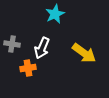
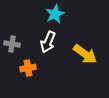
white arrow: moved 6 px right, 6 px up
yellow arrow: moved 1 px right, 1 px down
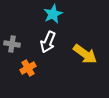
cyan star: moved 2 px left
orange cross: rotated 21 degrees counterclockwise
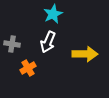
yellow arrow: rotated 35 degrees counterclockwise
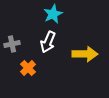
gray cross: rotated 21 degrees counterclockwise
orange cross: rotated 14 degrees counterclockwise
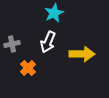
cyan star: moved 1 px right, 1 px up
yellow arrow: moved 3 px left
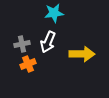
cyan star: rotated 18 degrees clockwise
gray cross: moved 10 px right
orange cross: moved 4 px up; rotated 21 degrees clockwise
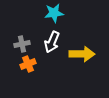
white arrow: moved 4 px right
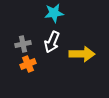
gray cross: moved 1 px right
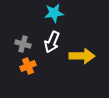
gray cross: rotated 28 degrees clockwise
yellow arrow: moved 2 px down
orange cross: moved 2 px down
